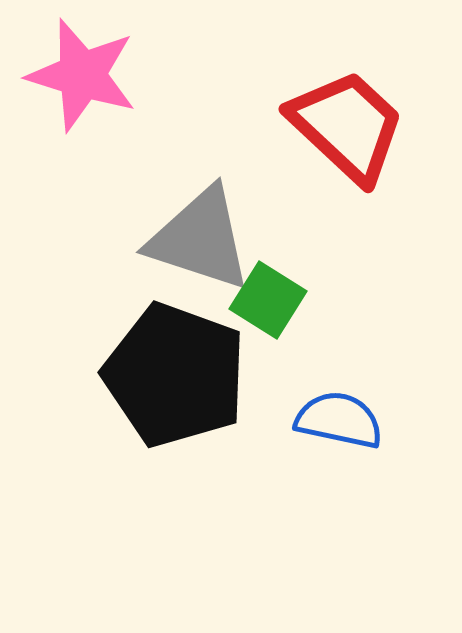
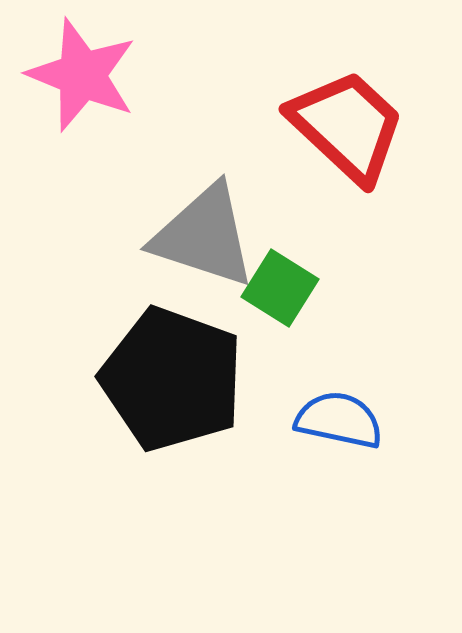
pink star: rotated 5 degrees clockwise
gray triangle: moved 4 px right, 3 px up
green square: moved 12 px right, 12 px up
black pentagon: moved 3 px left, 4 px down
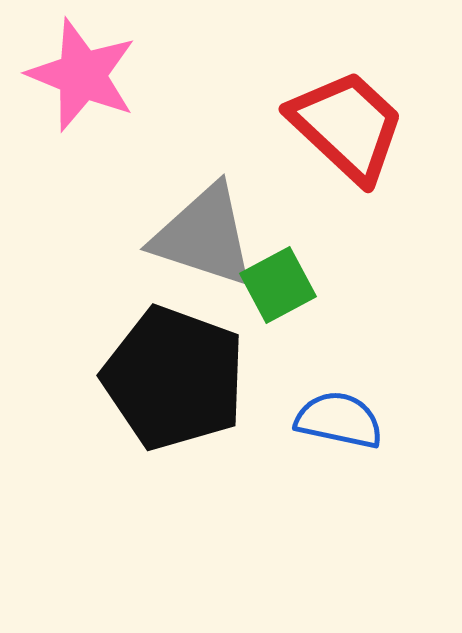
green square: moved 2 px left, 3 px up; rotated 30 degrees clockwise
black pentagon: moved 2 px right, 1 px up
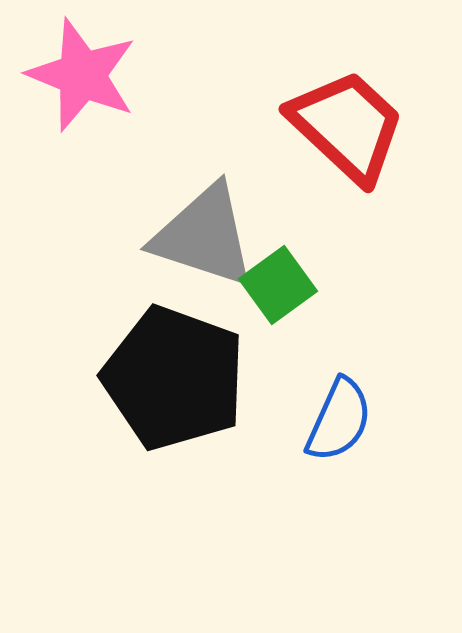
green square: rotated 8 degrees counterclockwise
blue semicircle: rotated 102 degrees clockwise
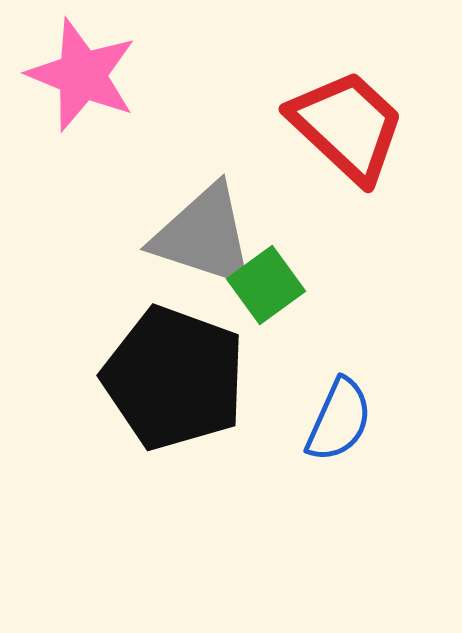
green square: moved 12 px left
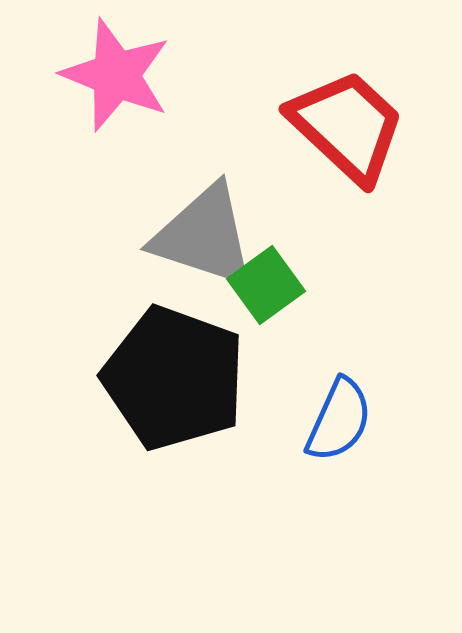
pink star: moved 34 px right
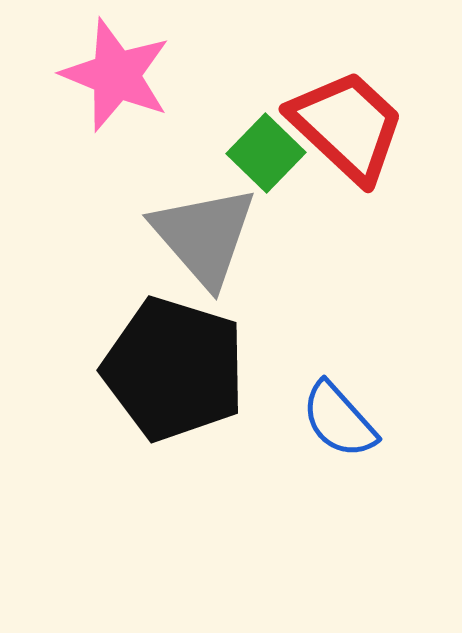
gray triangle: rotated 31 degrees clockwise
green square: moved 132 px up; rotated 10 degrees counterclockwise
black pentagon: moved 9 px up; rotated 3 degrees counterclockwise
blue semicircle: rotated 114 degrees clockwise
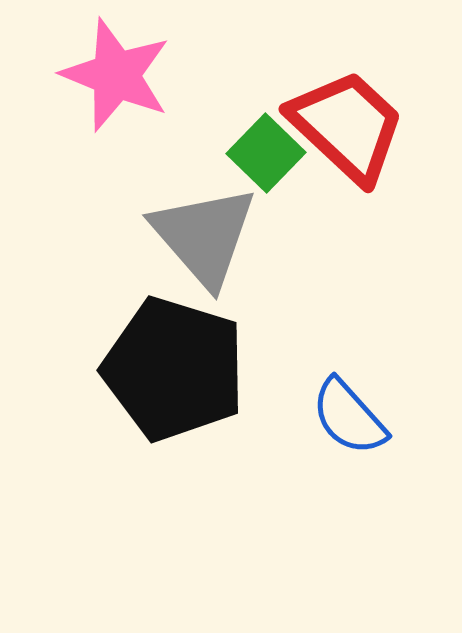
blue semicircle: moved 10 px right, 3 px up
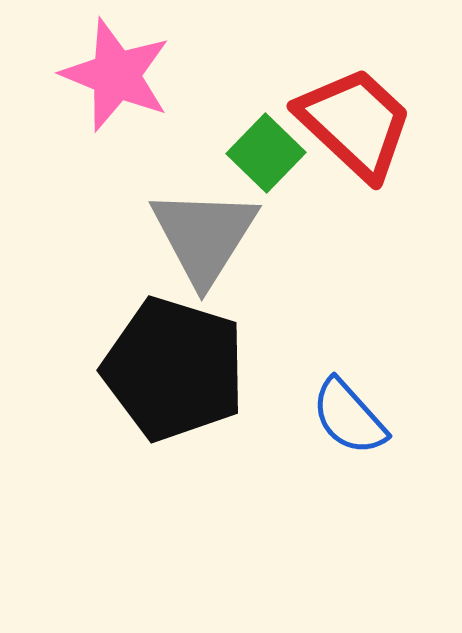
red trapezoid: moved 8 px right, 3 px up
gray triangle: rotated 13 degrees clockwise
